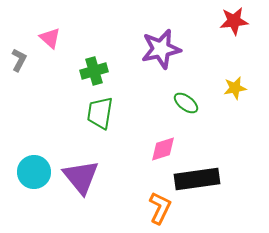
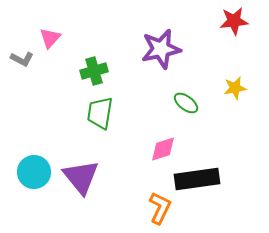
pink triangle: rotated 30 degrees clockwise
gray L-shape: moved 3 px right, 1 px up; rotated 90 degrees clockwise
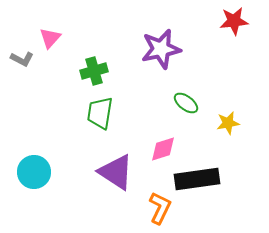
yellow star: moved 7 px left, 35 px down
purple triangle: moved 35 px right, 5 px up; rotated 18 degrees counterclockwise
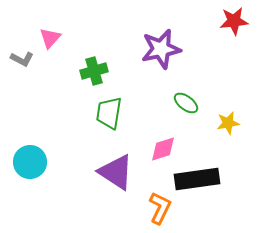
green trapezoid: moved 9 px right
cyan circle: moved 4 px left, 10 px up
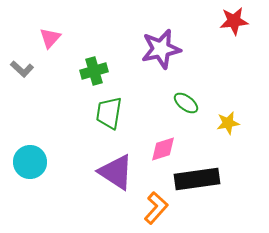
gray L-shape: moved 10 px down; rotated 15 degrees clockwise
orange L-shape: moved 4 px left; rotated 16 degrees clockwise
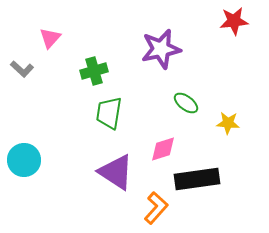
yellow star: rotated 15 degrees clockwise
cyan circle: moved 6 px left, 2 px up
